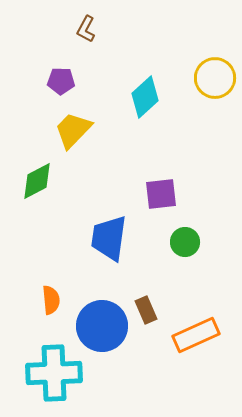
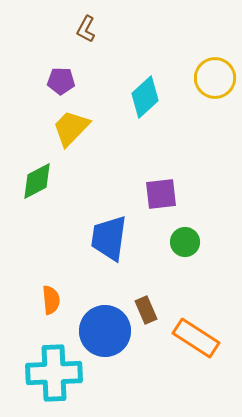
yellow trapezoid: moved 2 px left, 2 px up
blue circle: moved 3 px right, 5 px down
orange rectangle: moved 3 px down; rotated 57 degrees clockwise
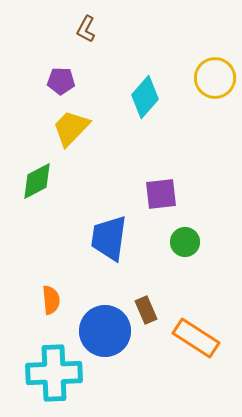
cyan diamond: rotated 6 degrees counterclockwise
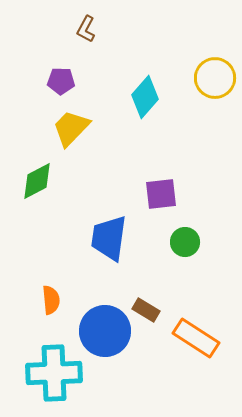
brown rectangle: rotated 36 degrees counterclockwise
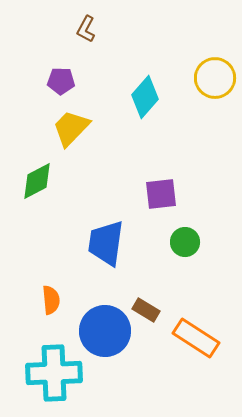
blue trapezoid: moved 3 px left, 5 px down
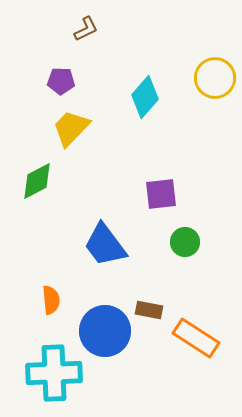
brown L-shape: rotated 144 degrees counterclockwise
blue trapezoid: moved 1 px left, 2 px down; rotated 45 degrees counterclockwise
brown rectangle: moved 3 px right; rotated 20 degrees counterclockwise
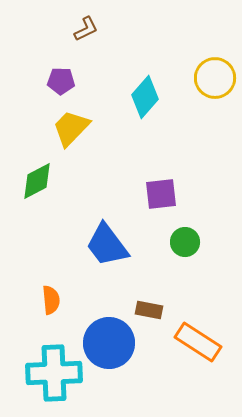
blue trapezoid: moved 2 px right
blue circle: moved 4 px right, 12 px down
orange rectangle: moved 2 px right, 4 px down
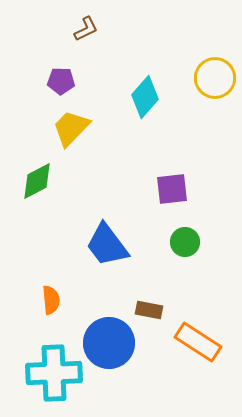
purple square: moved 11 px right, 5 px up
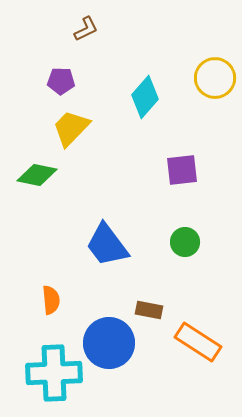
green diamond: moved 6 px up; rotated 39 degrees clockwise
purple square: moved 10 px right, 19 px up
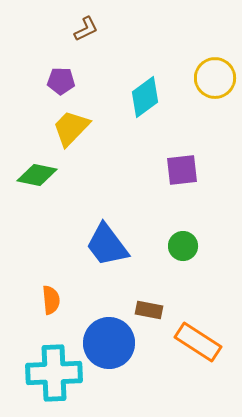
cyan diamond: rotated 12 degrees clockwise
green circle: moved 2 px left, 4 px down
